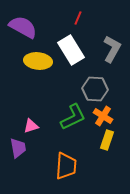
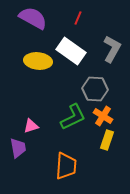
purple semicircle: moved 10 px right, 9 px up
white rectangle: moved 1 px down; rotated 24 degrees counterclockwise
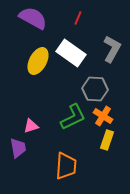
white rectangle: moved 2 px down
yellow ellipse: rotated 68 degrees counterclockwise
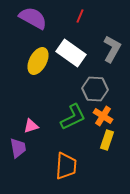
red line: moved 2 px right, 2 px up
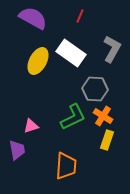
purple trapezoid: moved 1 px left, 2 px down
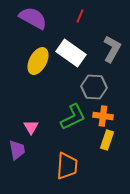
gray hexagon: moved 1 px left, 2 px up
orange cross: rotated 24 degrees counterclockwise
pink triangle: moved 1 px down; rotated 42 degrees counterclockwise
orange trapezoid: moved 1 px right
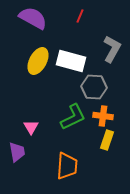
white rectangle: moved 8 px down; rotated 20 degrees counterclockwise
purple trapezoid: moved 2 px down
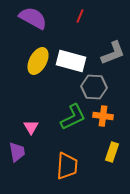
gray L-shape: moved 1 px right, 4 px down; rotated 40 degrees clockwise
yellow rectangle: moved 5 px right, 12 px down
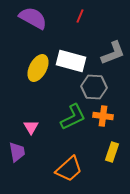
yellow ellipse: moved 7 px down
orange trapezoid: moved 2 px right, 3 px down; rotated 44 degrees clockwise
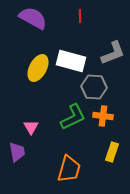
red line: rotated 24 degrees counterclockwise
orange trapezoid: rotated 32 degrees counterclockwise
